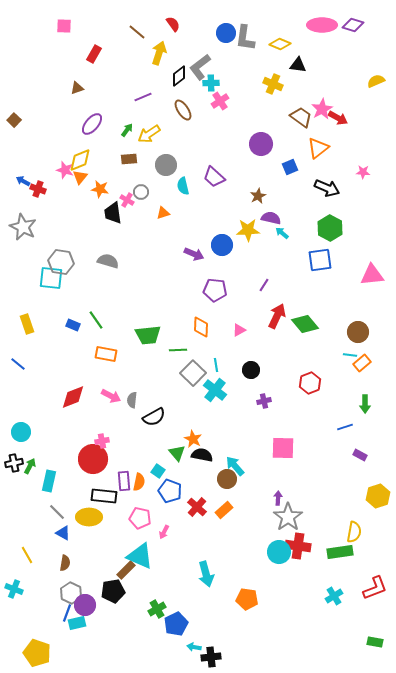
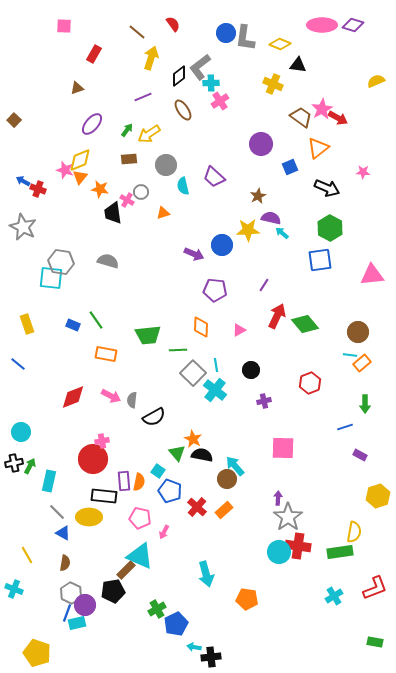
yellow arrow at (159, 53): moved 8 px left, 5 px down
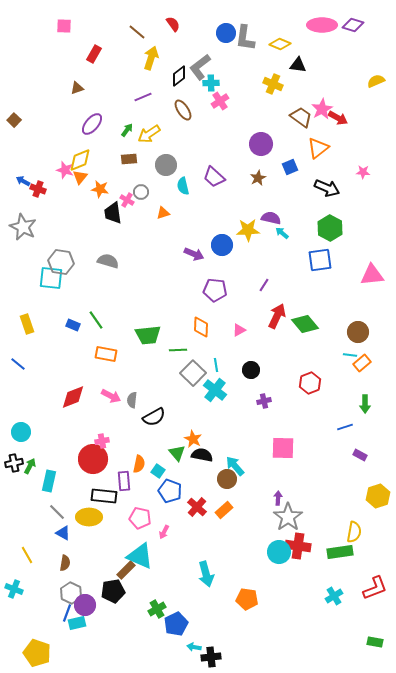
brown star at (258, 196): moved 18 px up
orange semicircle at (139, 482): moved 18 px up
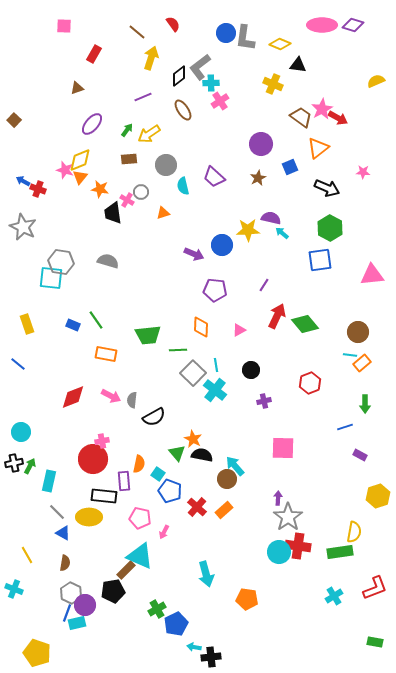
cyan square at (158, 471): moved 3 px down
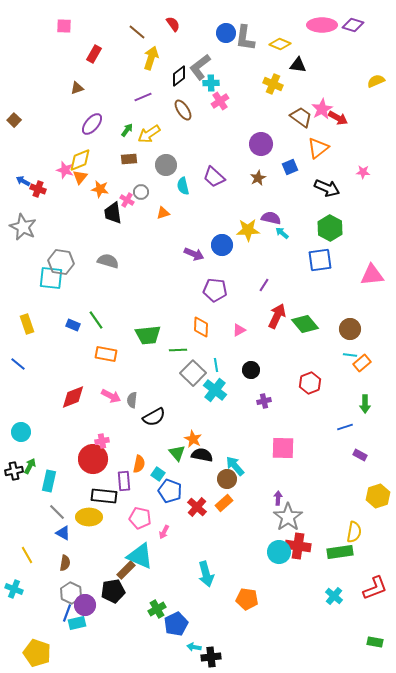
brown circle at (358, 332): moved 8 px left, 3 px up
black cross at (14, 463): moved 8 px down
orange rectangle at (224, 510): moved 7 px up
cyan cross at (334, 596): rotated 18 degrees counterclockwise
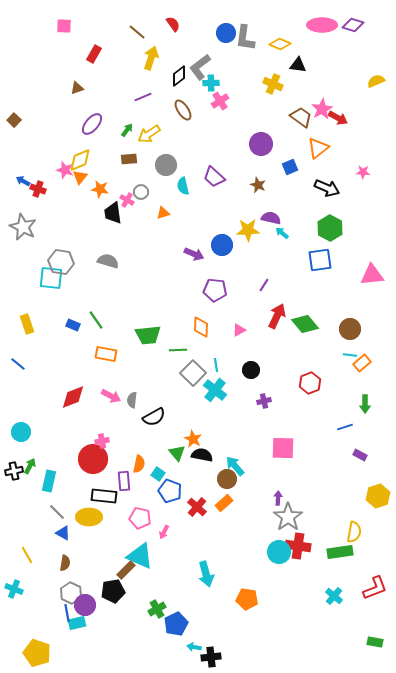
brown star at (258, 178): moved 7 px down; rotated 21 degrees counterclockwise
blue line at (67, 613): rotated 30 degrees counterclockwise
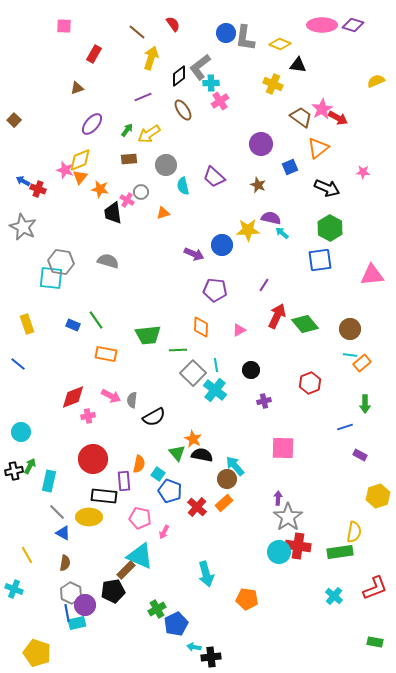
pink cross at (102, 441): moved 14 px left, 25 px up
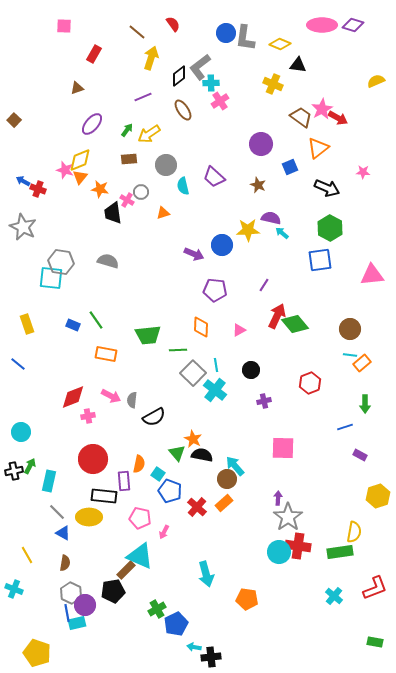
green diamond at (305, 324): moved 10 px left
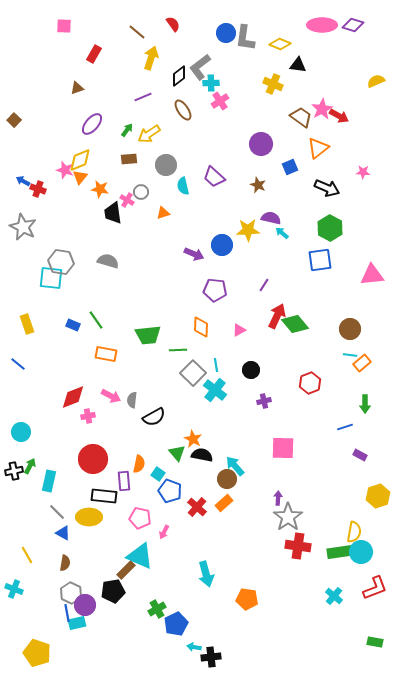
red arrow at (338, 118): moved 1 px right, 2 px up
cyan circle at (279, 552): moved 82 px right
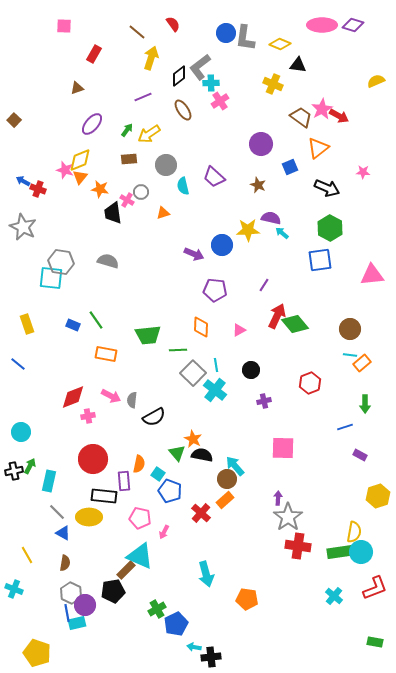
orange rectangle at (224, 503): moved 1 px right, 3 px up
red cross at (197, 507): moved 4 px right, 6 px down
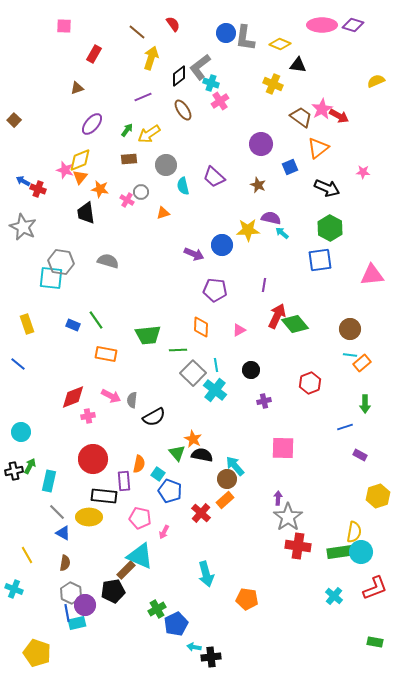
cyan cross at (211, 83): rotated 21 degrees clockwise
black trapezoid at (113, 213): moved 27 px left
purple line at (264, 285): rotated 24 degrees counterclockwise
